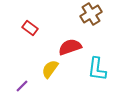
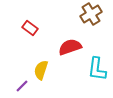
yellow semicircle: moved 9 px left, 1 px down; rotated 18 degrees counterclockwise
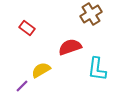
red rectangle: moved 3 px left
yellow semicircle: rotated 42 degrees clockwise
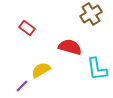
red semicircle: rotated 35 degrees clockwise
cyan L-shape: rotated 15 degrees counterclockwise
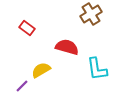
red semicircle: moved 3 px left
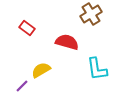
red semicircle: moved 5 px up
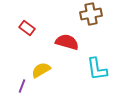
brown cross: rotated 20 degrees clockwise
purple line: rotated 24 degrees counterclockwise
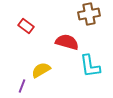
brown cross: moved 2 px left
red rectangle: moved 1 px left, 2 px up
cyan L-shape: moved 7 px left, 3 px up
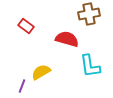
red semicircle: moved 3 px up
yellow semicircle: moved 2 px down
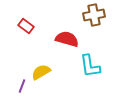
brown cross: moved 5 px right, 1 px down
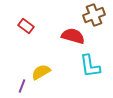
brown cross: rotated 10 degrees counterclockwise
red semicircle: moved 6 px right, 3 px up
